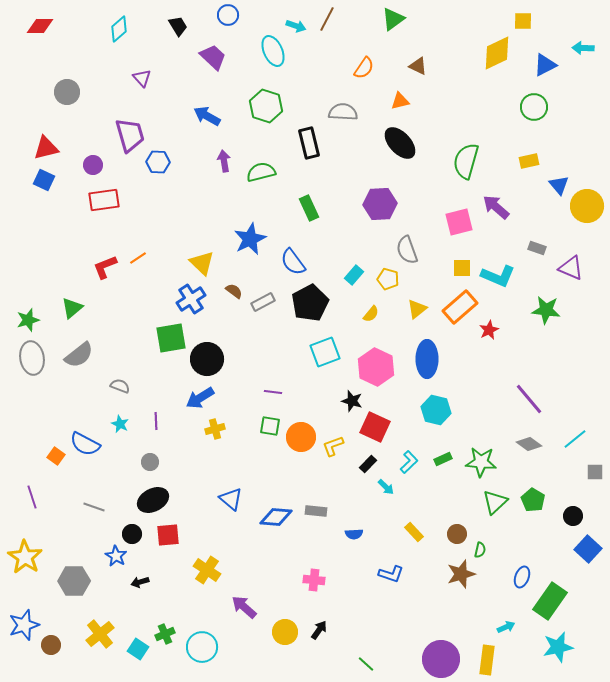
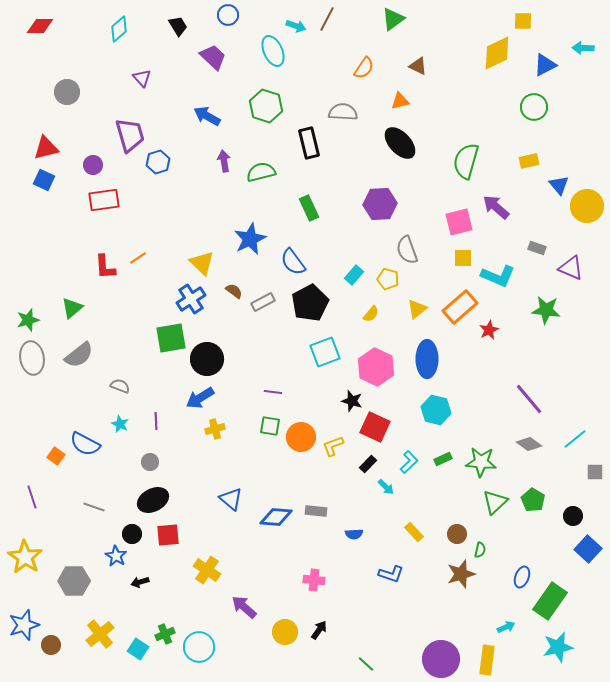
blue hexagon at (158, 162): rotated 20 degrees counterclockwise
red L-shape at (105, 267): rotated 72 degrees counterclockwise
yellow square at (462, 268): moved 1 px right, 10 px up
cyan circle at (202, 647): moved 3 px left
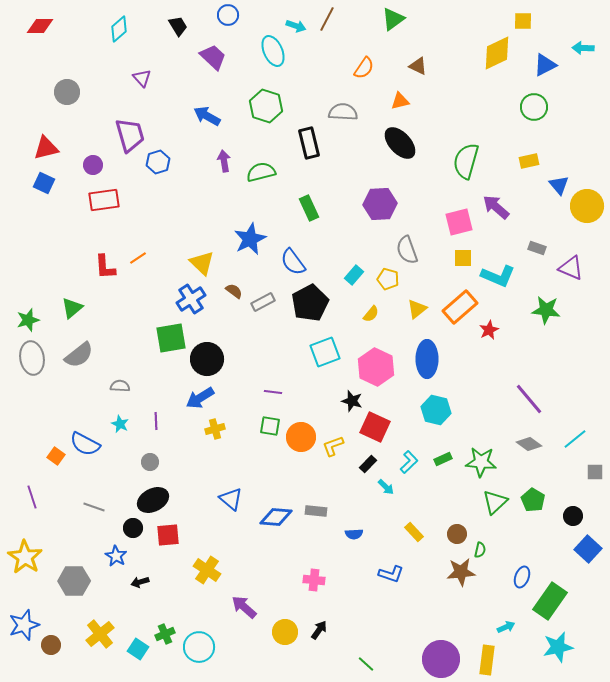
blue square at (44, 180): moved 3 px down
gray semicircle at (120, 386): rotated 18 degrees counterclockwise
black circle at (132, 534): moved 1 px right, 6 px up
brown star at (461, 574): moved 2 px up; rotated 12 degrees clockwise
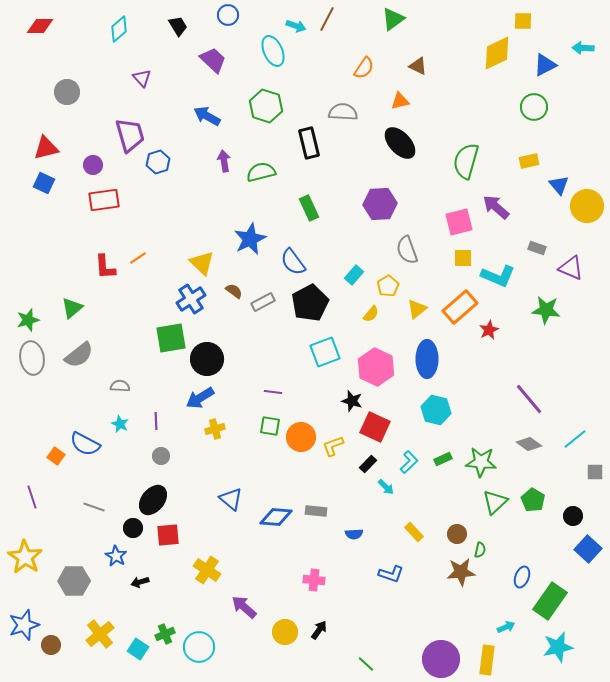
purple trapezoid at (213, 57): moved 3 px down
yellow pentagon at (388, 279): moved 7 px down; rotated 25 degrees clockwise
gray circle at (150, 462): moved 11 px right, 6 px up
black ellipse at (153, 500): rotated 24 degrees counterclockwise
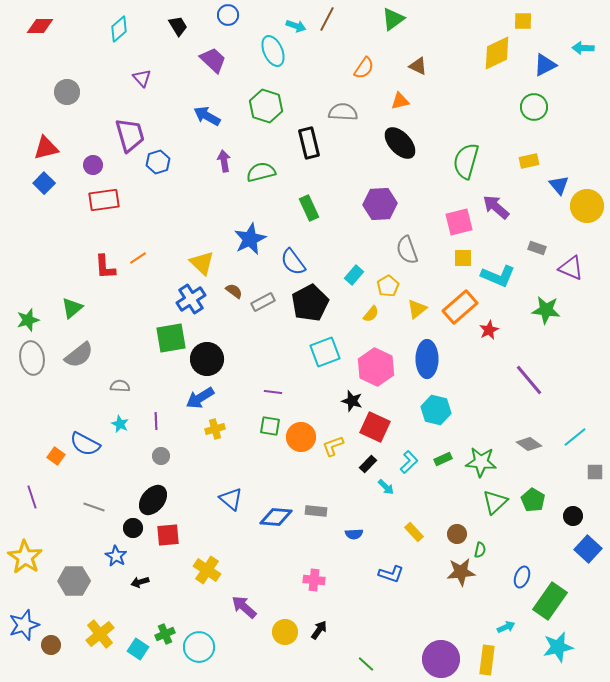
blue square at (44, 183): rotated 20 degrees clockwise
purple line at (529, 399): moved 19 px up
cyan line at (575, 439): moved 2 px up
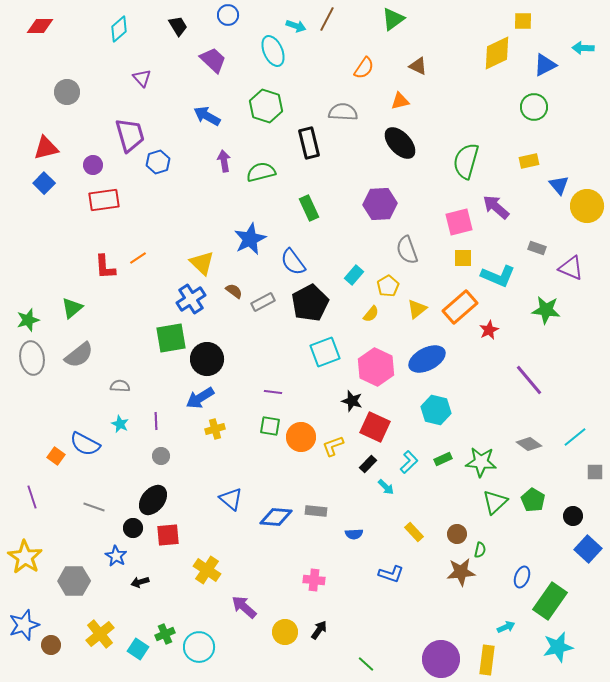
blue ellipse at (427, 359): rotated 63 degrees clockwise
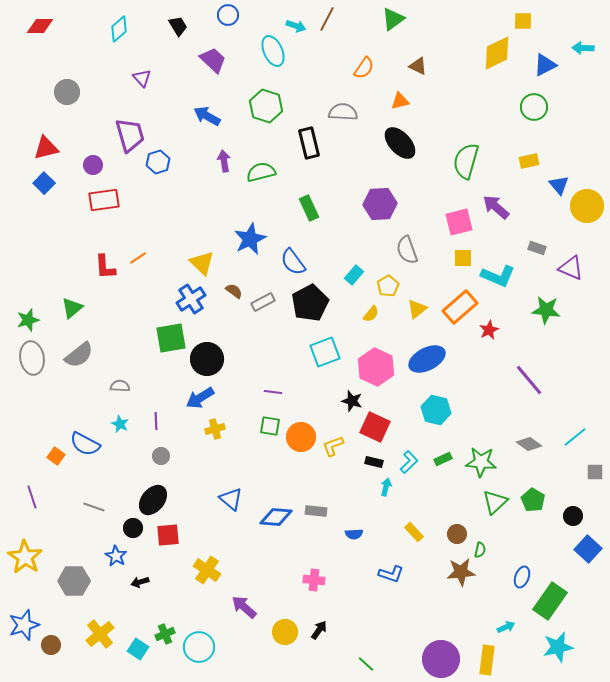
black rectangle at (368, 464): moved 6 px right, 2 px up; rotated 60 degrees clockwise
cyan arrow at (386, 487): rotated 120 degrees counterclockwise
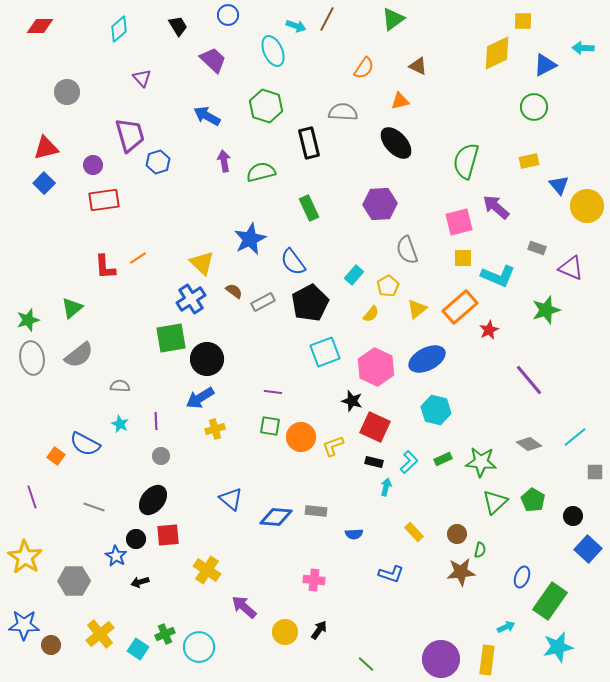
black ellipse at (400, 143): moved 4 px left
green star at (546, 310): rotated 24 degrees counterclockwise
black circle at (133, 528): moved 3 px right, 11 px down
blue star at (24, 625): rotated 20 degrees clockwise
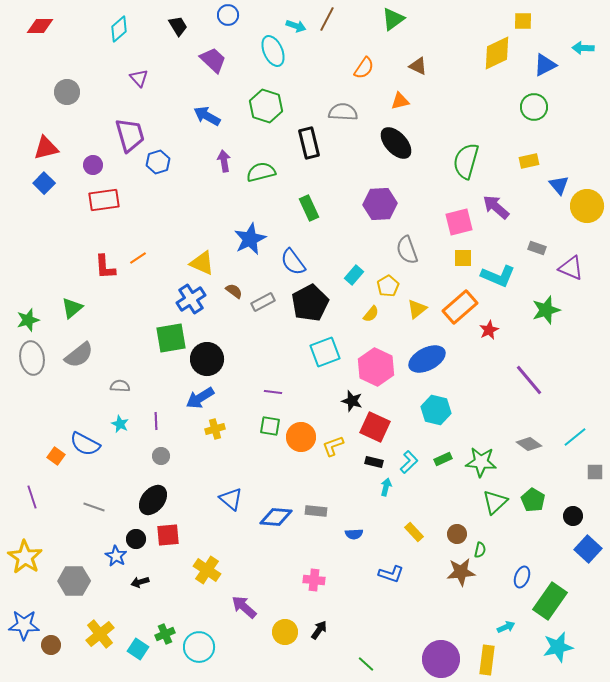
purple triangle at (142, 78): moved 3 px left
yellow triangle at (202, 263): rotated 20 degrees counterclockwise
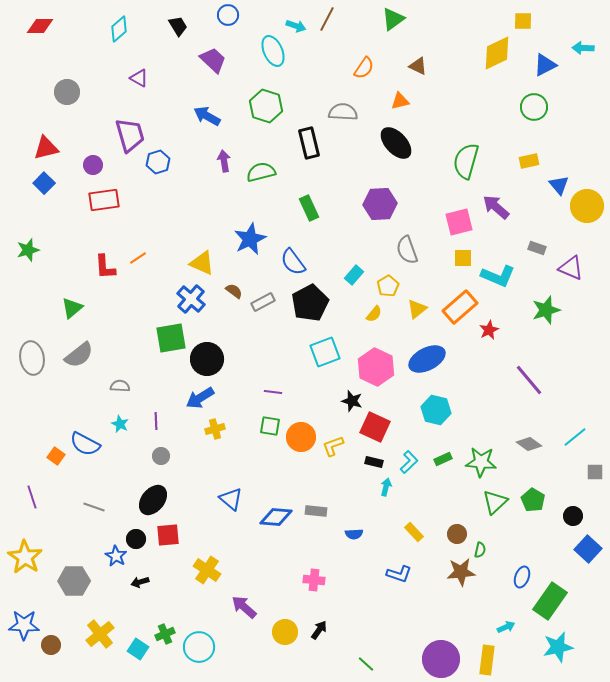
purple triangle at (139, 78): rotated 18 degrees counterclockwise
blue cross at (191, 299): rotated 16 degrees counterclockwise
yellow semicircle at (371, 314): moved 3 px right
green star at (28, 320): moved 70 px up
blue L-shape at (391, 574): moved 8 px right
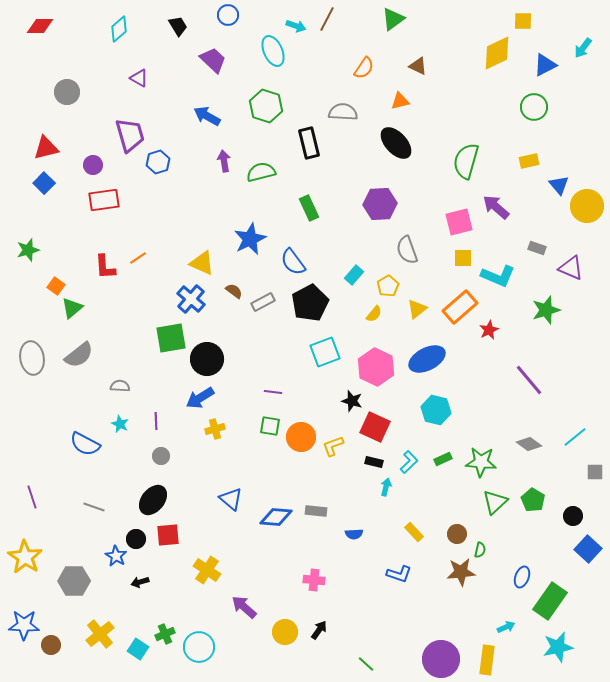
cyan arrow at (583, 48): rotated 55 degrees counterclockwise
orange square at (56, 456): moved 170 px up
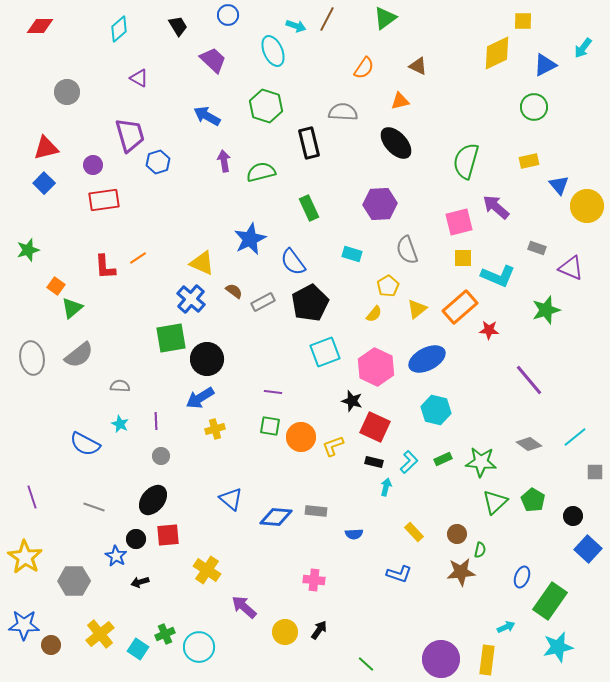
green triangle at (393, 19): moved 8 px left, 1 px up
cyan rectangle at (354, 275): moved 2 px left, 21 px up; rotated 66 degrees clockwise
red star at (489, 330): rotated 30 degrees clockwise
